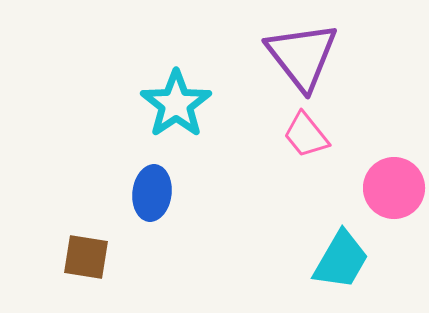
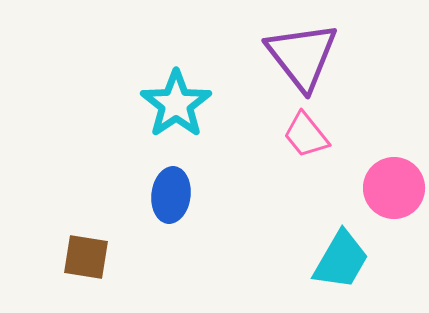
blue ellipse: moved 19 px right, 2 px down
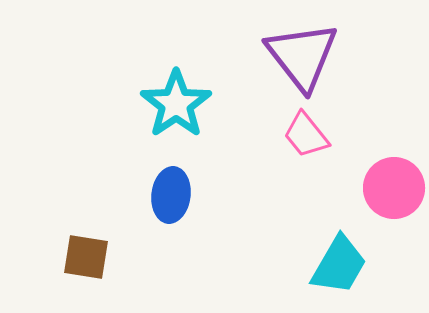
cyan trapezoid: moved 2 px left, 5 px down
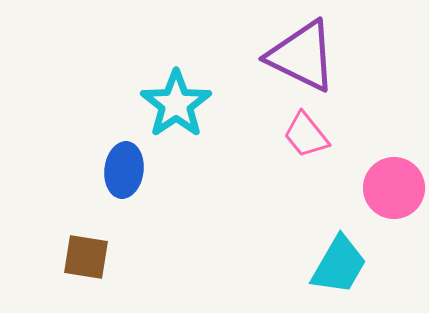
purple triangle: rotated 26 degrees counterclockwise
blue ellipse: moved 47 px left, 25 px up
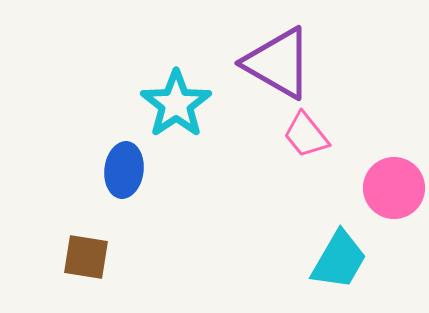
purple triangle: moved 24 px left, 7 px down; rotated 4 degrees clockwise
cyan trapezoid: moved 5 px up
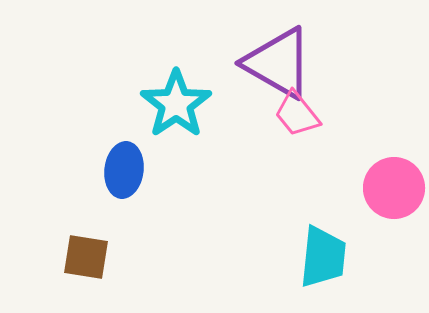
pink trapezoid: moved 9 px left, 21 px up
cyan trapezoid: moved 16 px left, 3 px up; rotated 24 degrees counterclockwise
